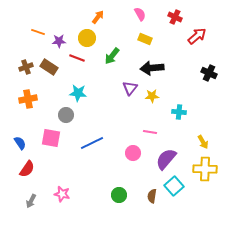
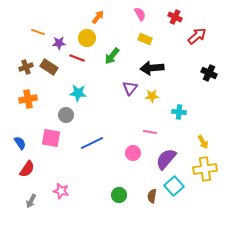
purple star: moved 2 px down
yellow cross: rotated 10 degrees counterclockwise
pink star: moved 1 px left, 3 px up
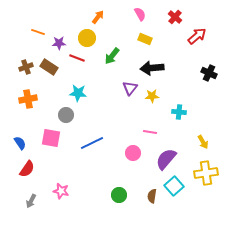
red cross: rotated 16 degrees clockwise
yellow cross: moved 1 px right, 4 px down
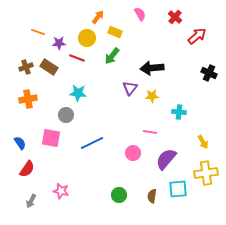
yellow rectangle: moved 30 px left, 7 px up
cyan square: moved 4 px right, 3 px down; rotated 36 degrees clockwise
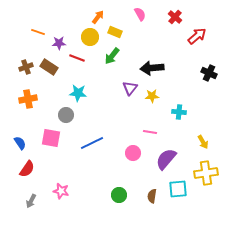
yellow circle: moved 3 px right, 1 px up
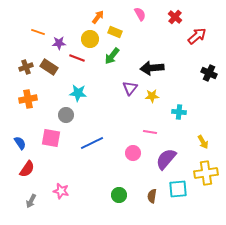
yellow circle: moved 2 px down
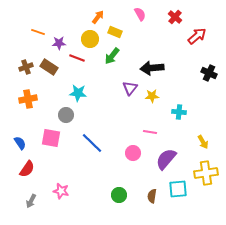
blue line: rotated 70 degrees clockwise
